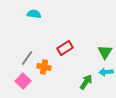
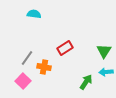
green triangle: moved 1 px left, 1 px up
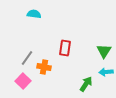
red rectangle: rotated 49 degrees counterclockwise
green arrow: moved 2 px down
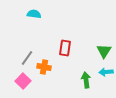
green arrow: moved 4 px up; rotated 42 degrees counterclockwise
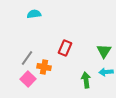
cyan semicircle: rotated 16 degrees counterclockwise
red rectangle: rotated 14 degrees clockwise
pink square: moved 5 px right, 2 px up
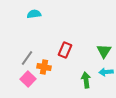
red rectangle: moved 2 px down
